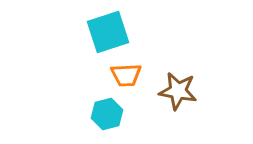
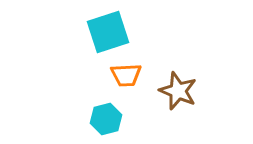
brown star: rotated 12 degrees clockwise
cyan hexagon: moved 1 px left, 5 px down
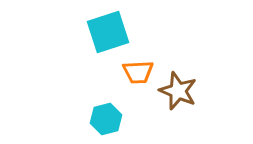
orange trapezoid: moved 12 px right, 3 px up
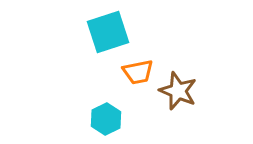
orange trapezoid: rotated 8 degrees counterclockwise
cyan hexagon: rotated 12 degrees counterclockwise
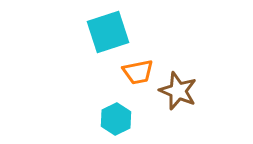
cyan hexagon: moved 10 px right
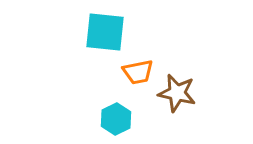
cyan square: moved 3 px left; rotated 24 degrees clockwise
brown star: moved 1 px left, 2 px down; rotated 9 degrees counterclockwise
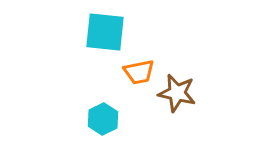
orange trapezoid: moved 1 px right
cyan hexagon: moved 13 px left
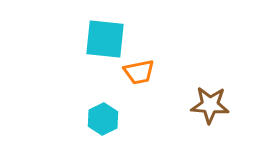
cyan square: moved 7 px down
brown star: moved 33 px right, 12 px down; rotated 9 degrees counterclockwise
